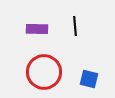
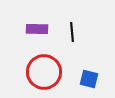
black line: moved 3 px left, 6 px down
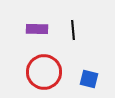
black line: moved 1 px right, 2 px up
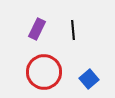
purple rectangle: rotated 65 degrees counterclockwise
blue square: rotated 36 degrees clockwise
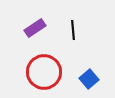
purple rectangle: moved 2 px left, 1 px up; rotated 30 degrees clockwise
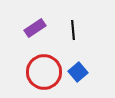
blue square: moved 11 px left, 7 px up
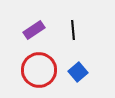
purple rectangle: moved 1 px left, 2 px down
red circle: moved 5 px left, 2 px up
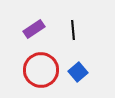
purple rectangle: moved 1 px up
red circle: moved 2 px right
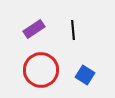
blue square: moved 7 px right, 3 px down; rotated 18 degrees counterclockwise
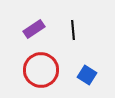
blue square: moved 2 px right
